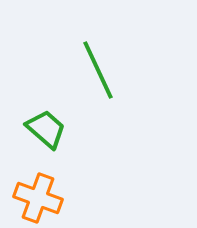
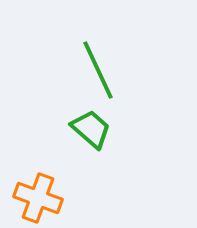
green trapezoid: moved 45 px right
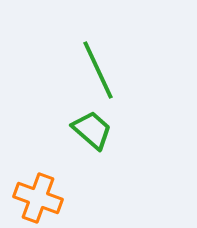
green trapezoid: moved 1 px right, 1 px down
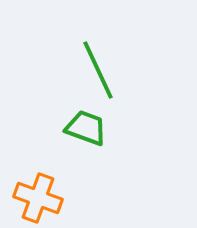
green trapezoid: moved 6 px left, 2 px up; rotated 21 degrees counterclockwise
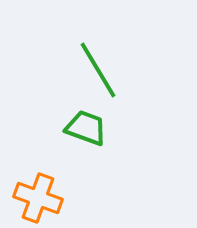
green line: rotated 6 degrees counterclockwise
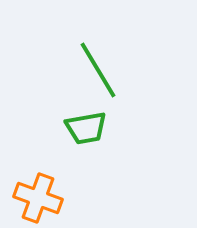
green trapezoid: rotated 150 degrees clockwise
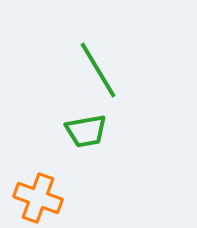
green trapezoid: moved 3 px down
